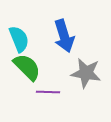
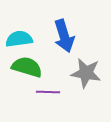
cyan semicircle: rotated 76 degrees counterclockwise
green semicircle: rotated 28 degrees counterclockwise
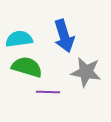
gray star: moved 1 px up
